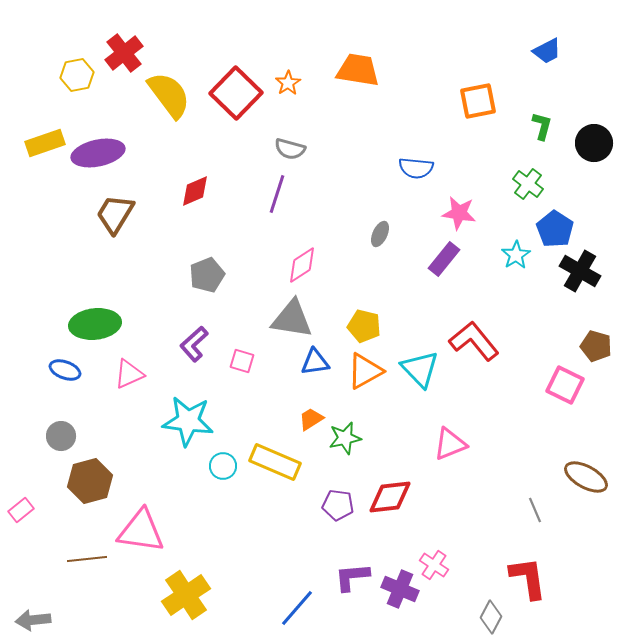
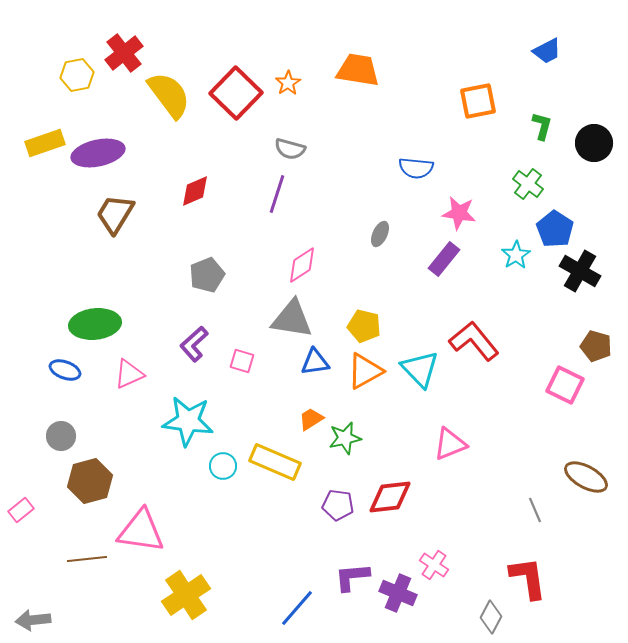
purple cross at (400, 589): moved 2 px left, 4 px down
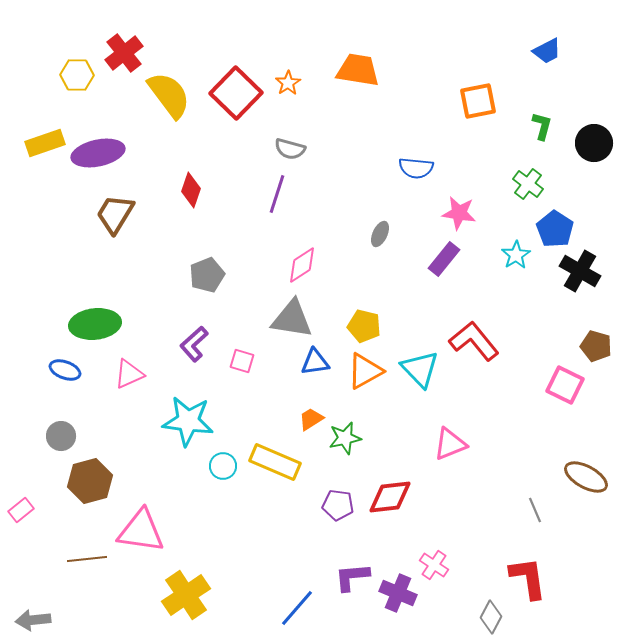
yellow hexagon at (77, 75): rotated 12 degrees clockwise
red diamond at (195, 191): moved 4 px left, 1 px up; rotated 48 degrees counterclockwise
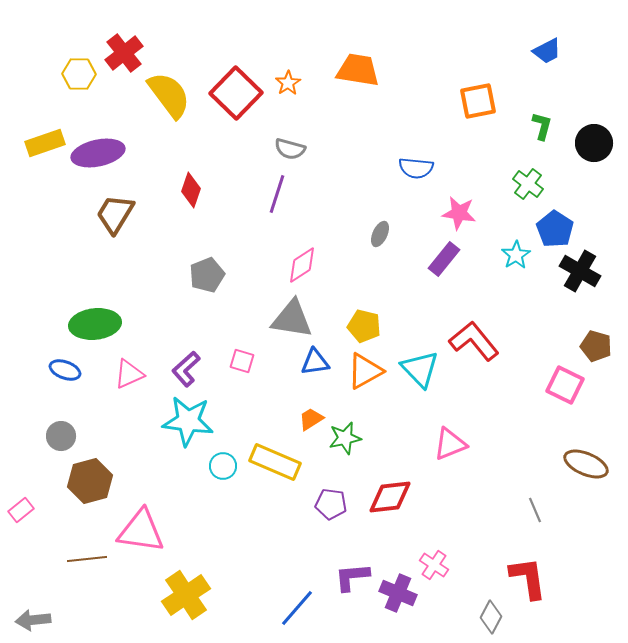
yellow hexagon at (77, 75): moved 2 px right, 1 px up
purple L-shape at (194, 344): moved 8 px left, 25 px down
brown ellipse at (586, 477): moved 13 px up; rotated 6 degrees counterclockwise
purple pentagon at (338, 505): moved 7 px left, 1 px up
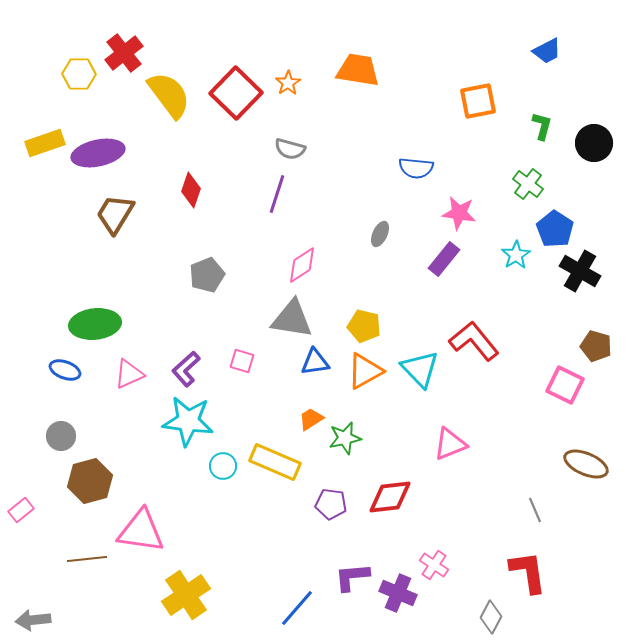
red L-shape at (528, 578): moved 6 px up
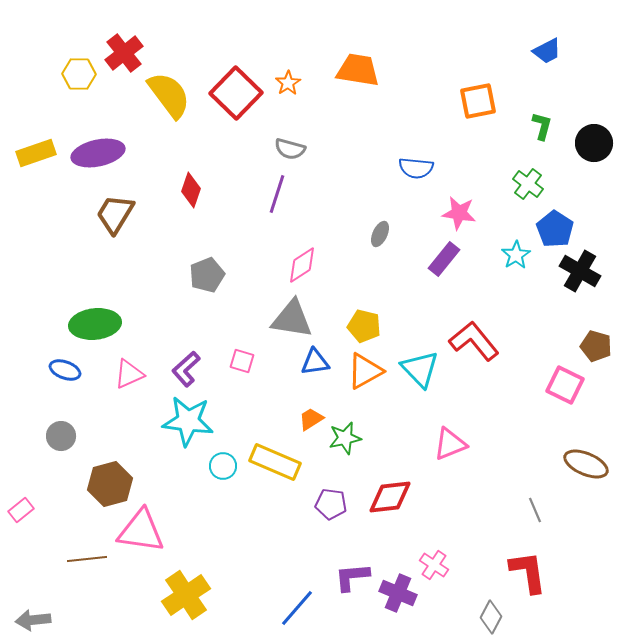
yellow rectangle at (45, 143): moved 9 px left, 10 px down
brown hexagon at (90, 481): moved 20 px right, 3 px down
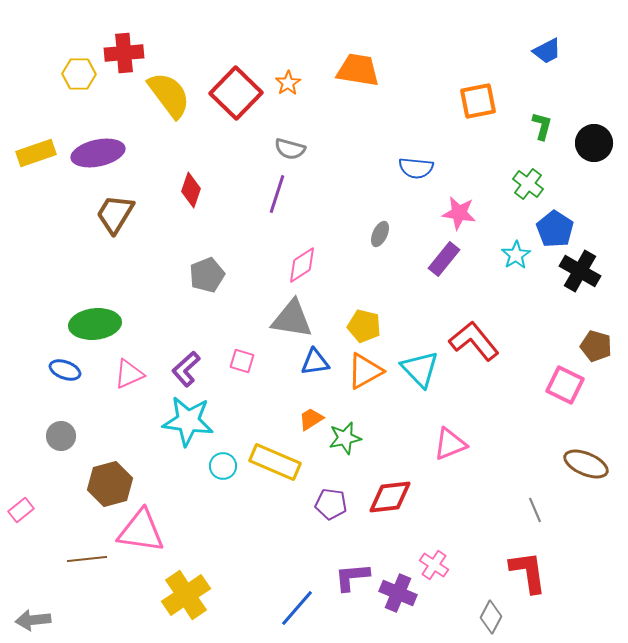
red cross at (124, 53): rotated 33 degrees clockwise
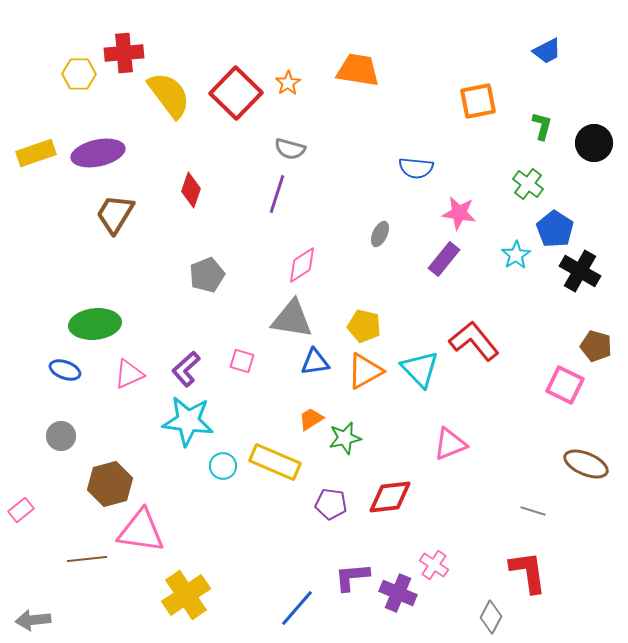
gray line at (535, 510): moved 2 px left, 1 px down; rotated 50 degrees counterclockwise
